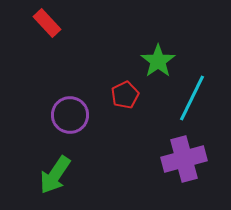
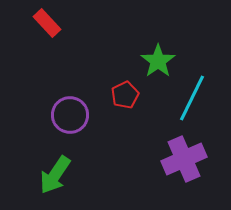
purple cross: rotated 9 degrees counterclockwise
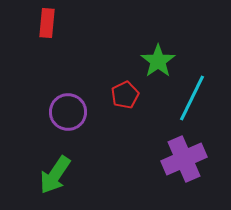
red rectangle: rotated 48 degrees clockwise
purple circle: moved 2 px left, 3 px up
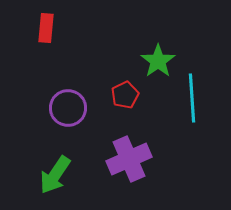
red rectangle: moved 1 px left, 5 px down
cyan line: rotated 30 degrees counterclockwise
purple circle: moved 4 px up
purple cross: moved 55 px left
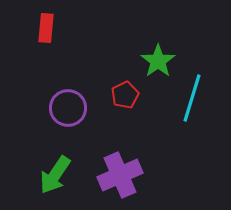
cyan line: rotated 21 degrees clockwise
purple cross: moved 9 px left, 16 px down
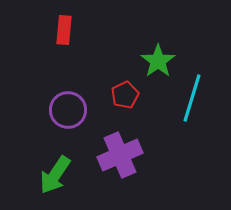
red rectangle: moved 18 px right, 2 px down
purple circle: moved 2 px down
purple cross: moved 20 px up
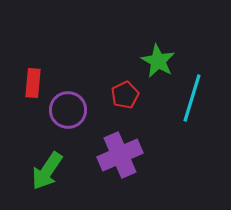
red rectangle: moved 31 px left, 53 px down
green star: rotated 8 degrees counterclockwise
green arrow: moved 8 px left, 4 px up
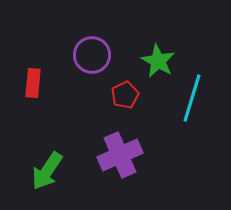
purple circle: moved 24 px right, 55 px up
